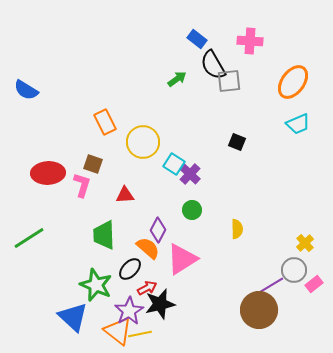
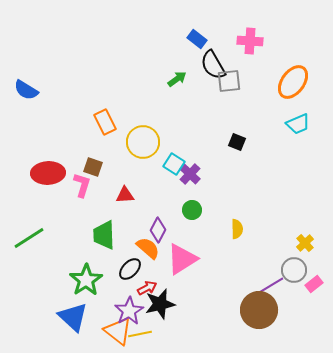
brown square: moved 3 px down
green star: moved 10 px left, 5 px up; rotated 16 degrees clockwise
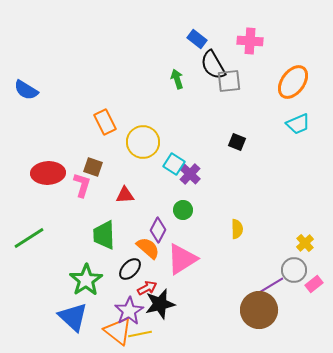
green arrow: rotated 72 degrees counterclockwise
green circle: moved 9 px left
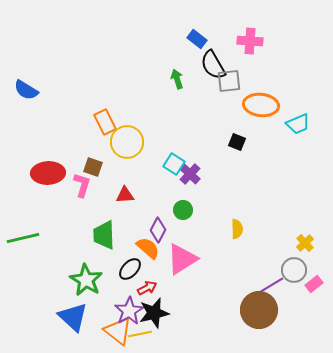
orange ellipse: moved 32 px left, 23 px down; rotated 60 degrees clockwise
yellow circle: moved 16 px left
green line: moved 6 px left; rotated 20 degrees clockwise
green star: rotated 8 degrees counterclockwise
black star: moved 6 px left, 9 px down
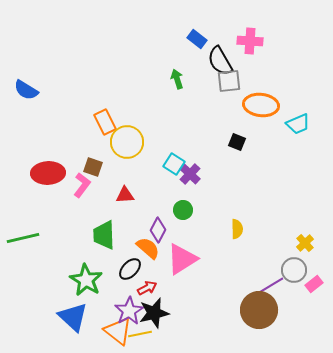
black semicircle: moved 7 px right, 4 px up
pink L-shape: rotated 20 degrees clockwise
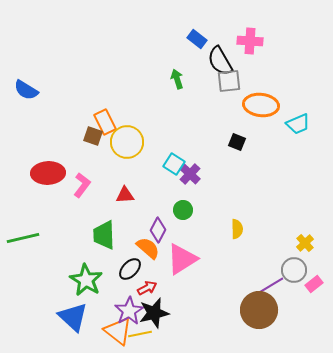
brown square: moved 31 px up
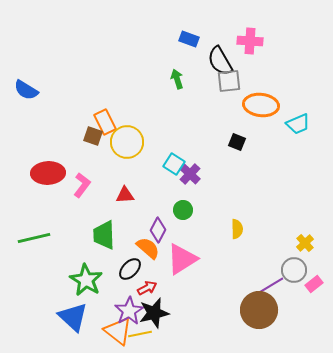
blue rectangle: moved 8 px left; rotated 18 degrees counterclockwise
green line: moved 11 px right
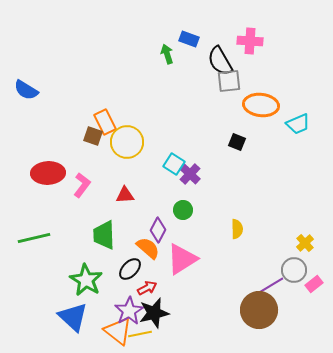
green arrow: moved 10 px left, 25 px up
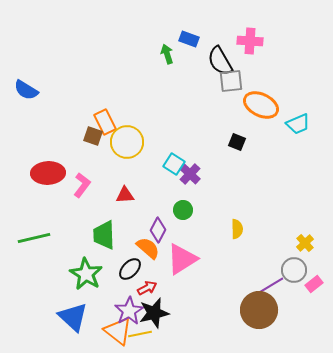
gray square: moved 2 px right
orange ellipse: rotated 20 degrees clockwise
green star: moved 6 px up
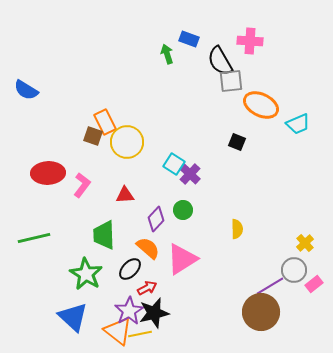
purple diamond: moved 2 px left, 11 px up; rotated 15 degrees clockwise
brown circle: moved 2 px right, 2 px down
